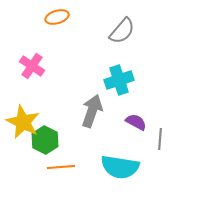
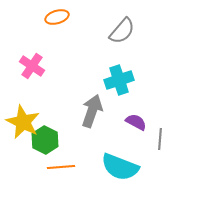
cyan semicircle: rotated 12 degrees clockwise
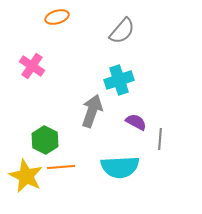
yellow star: moved 3 px right, 54 px down
cyan semicircle: rotated 24 degrees counterclockwise
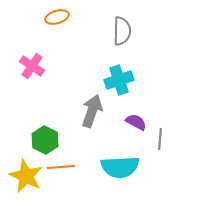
gray semicircle: rotated 40 degrees counterclockwise
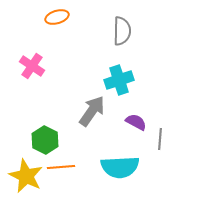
gray arrow: rotated 16 degrees clockwise
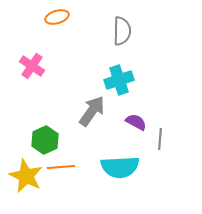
green hexagon: rotated 8 degrees clockwise
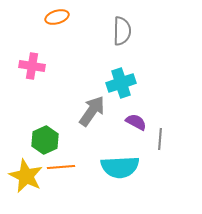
pink cross: rotated 25 degrees counterclockwise
cyan cross: moved 2 px right, 3 px down
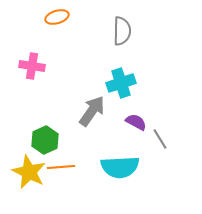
gray line: rotated 35 degrees counterclockwise
yellow star: moved 3 px right, 4 px up
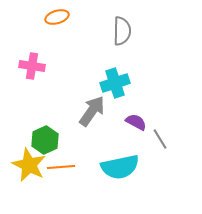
cyan cross: moved 6 px left
cyan semicircle: rotated 9 degrees counterclockwise
yellow star: moved 7 px up
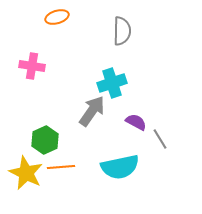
cyan cross: moved 3 px left
yellow star: moved 3 px left, 8 px down
